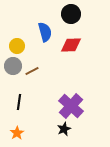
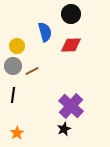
black line: moved 6 px left, 7 px up
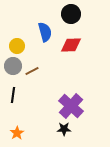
black star: rotated 24 degrees clockwise
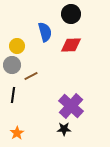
gray circle: moved 1 px left, 1 px up
brown line: moved 1 px left, 5 px down
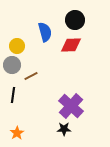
black circle: moved 4 px right, 6 px down
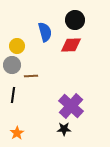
brown line: rotated 24 degrees clockwise
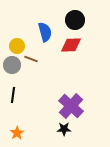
brown line: moved 17 px up; rotated 24 degrees clockwise
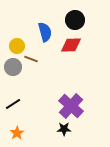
gray circle: moved 1 px right, 2 px down
black line: moved 9 px down; rotated 49 degrees clockwise
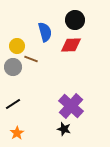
black star: rotated 16 degrees clockwise
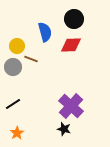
black circle: moved 1 px left, 1 px up
